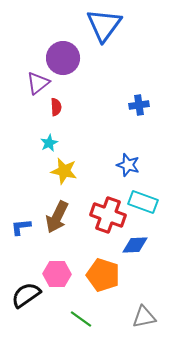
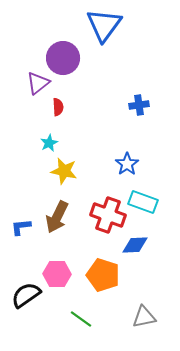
red semicircle: moved 2 px right
blue star: moved 1 px left, 1 px up; rotated 20 degrees clockwise
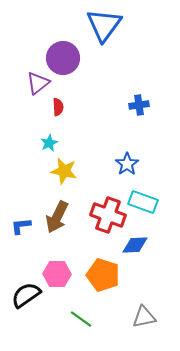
blue L-shape: moved 1 px up
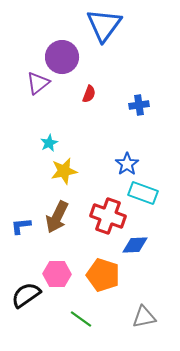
purple circle: moved 1 px left, 1 px up
red semicircle: moved 31 px right, 13 px up; rotated 24 degrees clockwise
yellow star: rotated 24 degrees counterclockwise
cyan rectangle: moved 9 px up
red cross: moved 1 px down
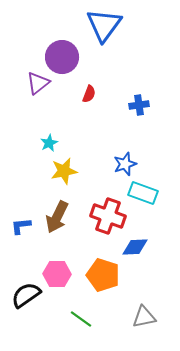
blue star: moved 2 px left; rotated 15 degrees clockwise
blue diamond: moved 2 px down
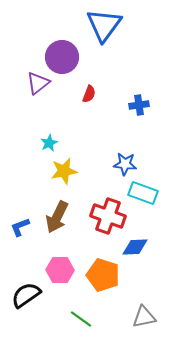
blue star: rotated 25 degrees clockwise
blue L-shape: moved 1 px left, 1 px down; rotated 15 degrees counterclockwise
pink hexagon: moved 3 px right, 4 px up
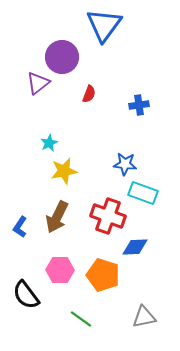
blue L-shape: rotated 35 degrees counterclockwise
black semicircle: rotated 92 degrees counterclockwise
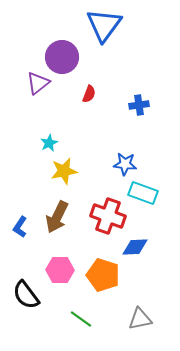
gray triangle: moved 4 px left, 2 px down
